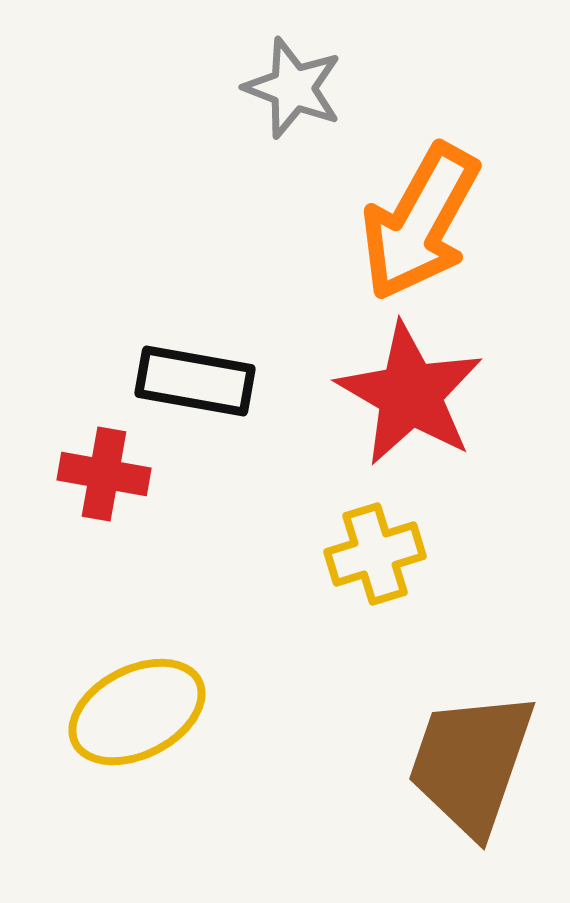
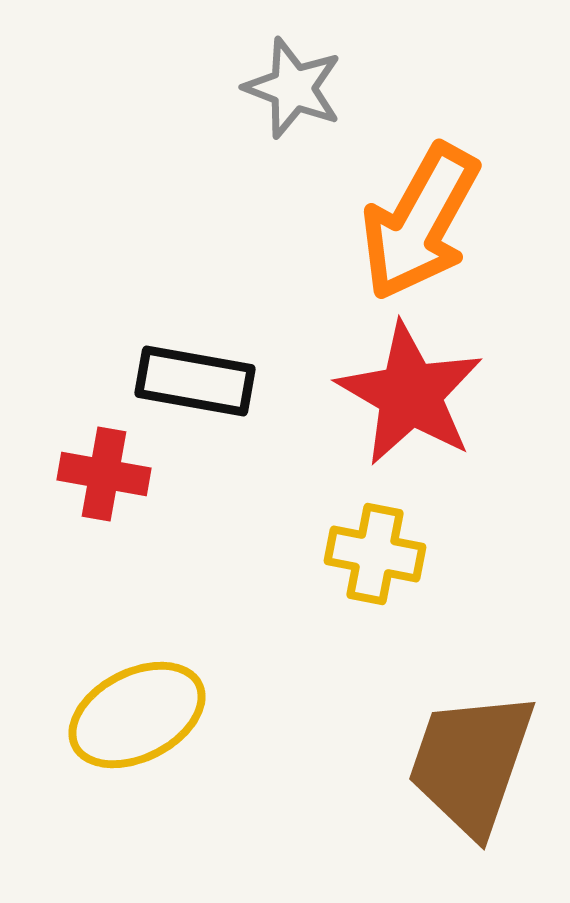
yellow cross: rotated 28 degrees clockwise
yellow ellipse: moved 3 px down
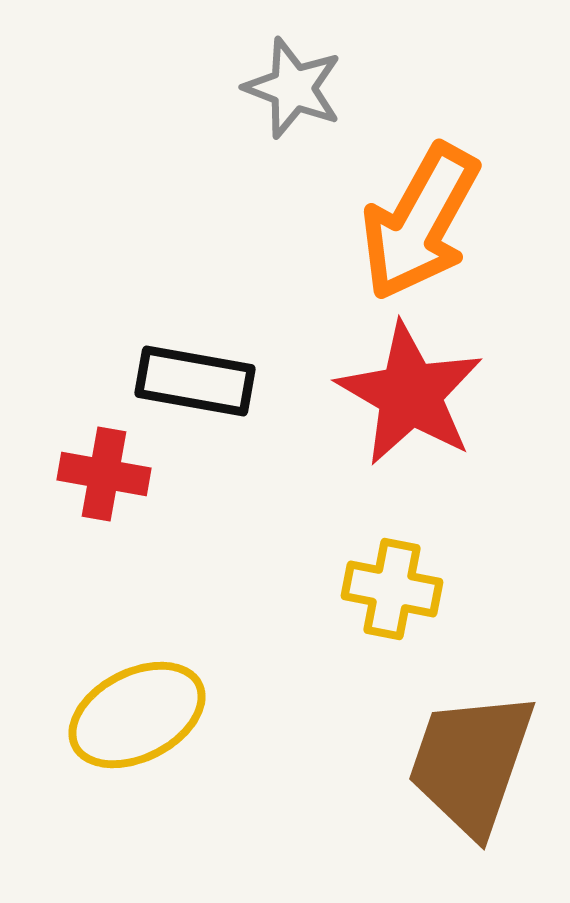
yellow cross: moved 17 px right, 35 px down
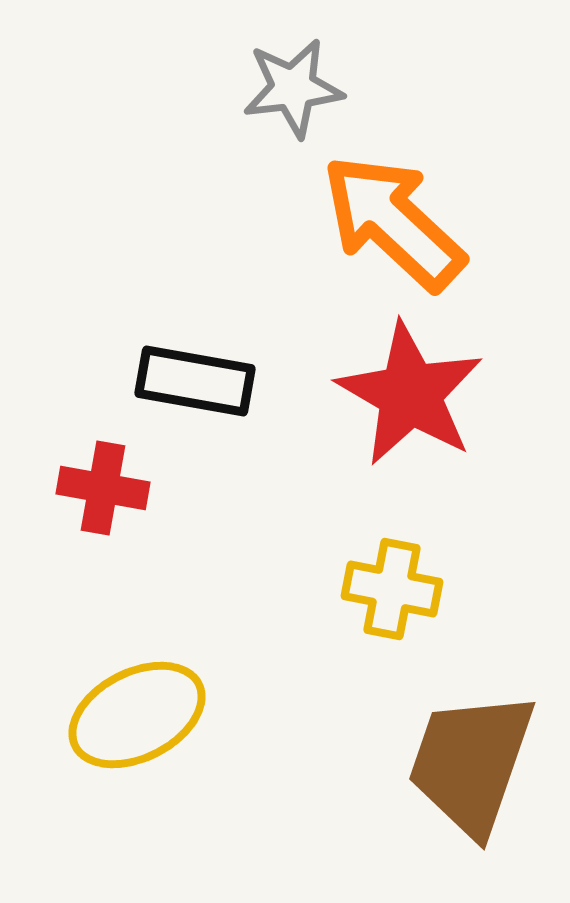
gray star: rotated 28 degrees counterclockwise
orange arrow: moved 27 px left; rotated 104 degrees clockwise
red cross: moved 1 px left, 14 px down
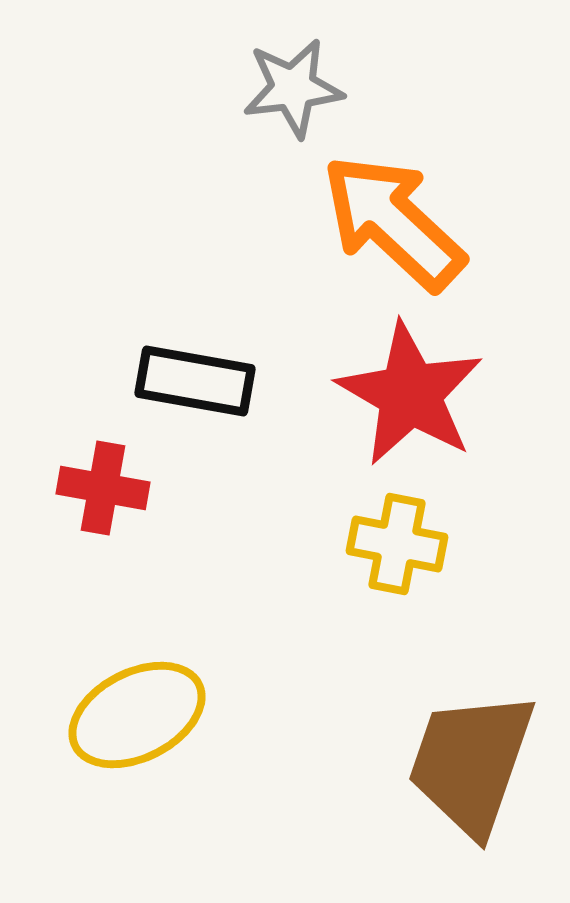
yellow cross: moved 5 px right, 45 px up
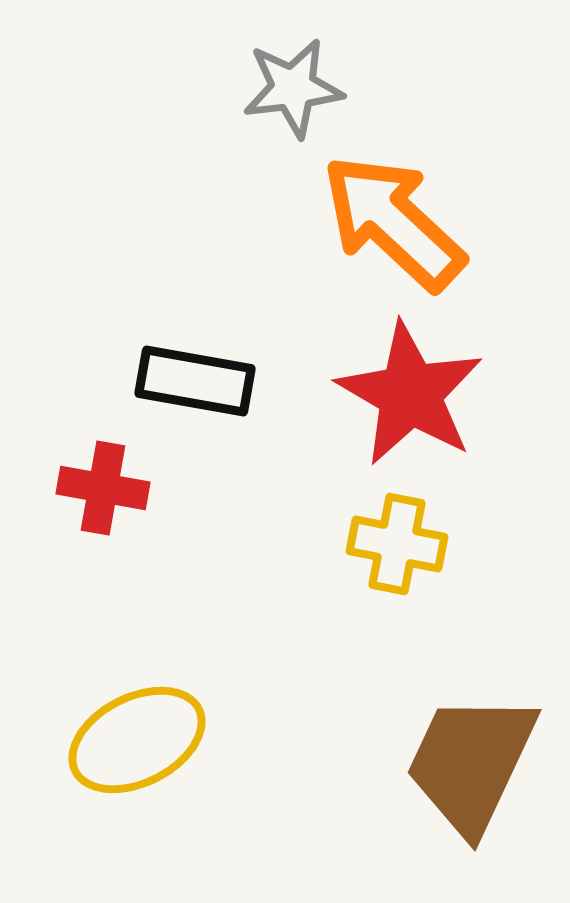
yellow ellipse: moved 25 px down
brown trapezoid: rotated 6 degrees clockwise
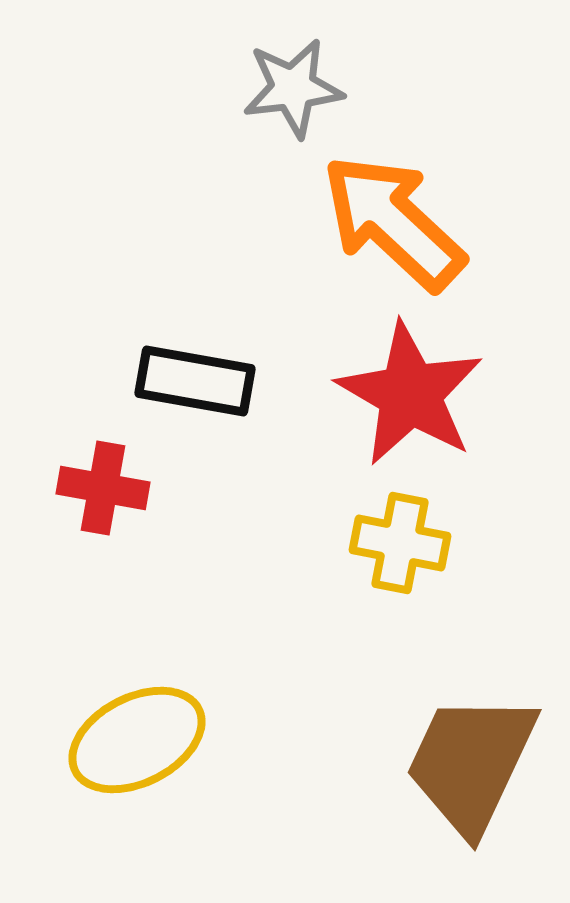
yellow cross: moved 3 px right, 1 px up
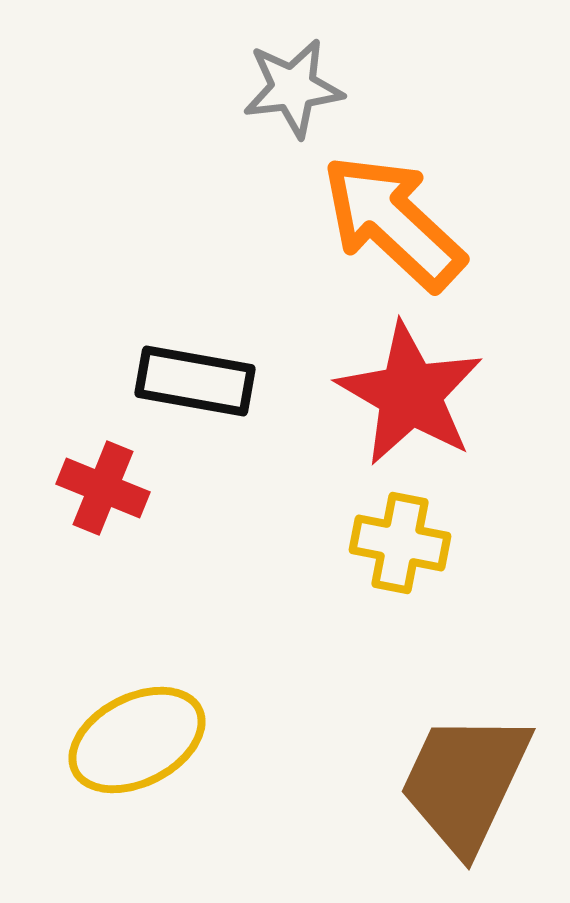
red cross: rotated 12 degrees clockwise
brown trapezoid: moved 6 px left, 19 px down
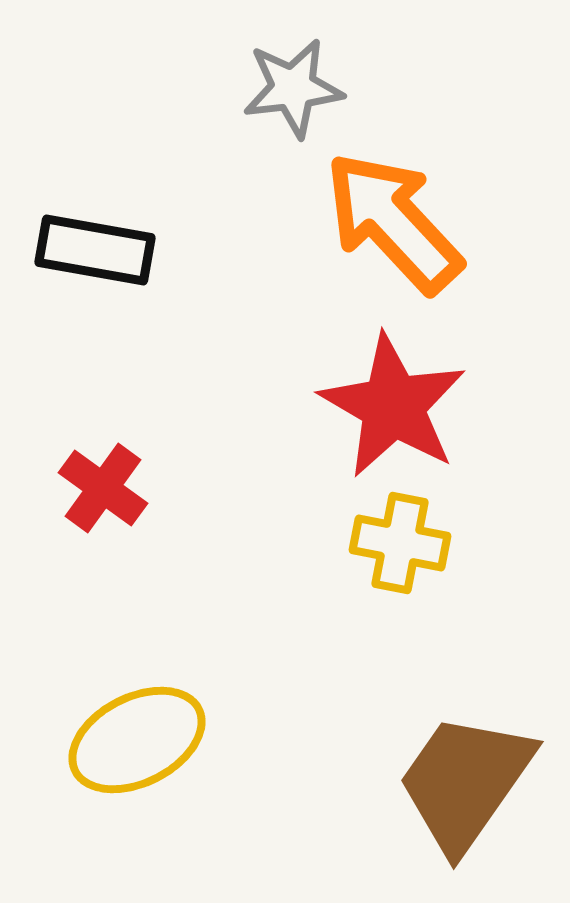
orange arrow: rotated 4 degrees clockwise
black rectangle: moved 100 px left, 131 px up
red star: moved 17 px left, 12 px down
red cross: rotated 14 degrees clockwise
brown trapezoid: rotated 10 degrees clockwise
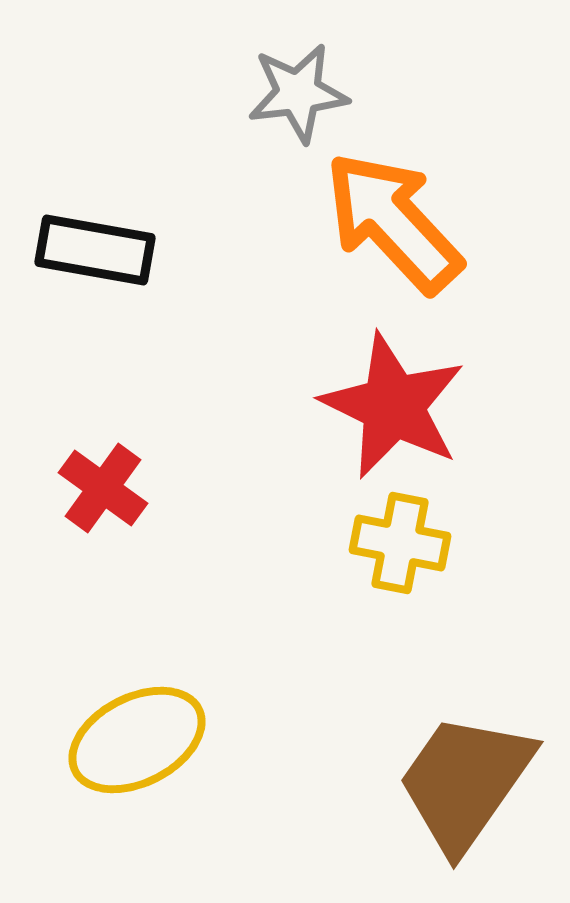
gray star: moved 5 px right, 5 px down
red star: rotated 4 degrees counterclockwise
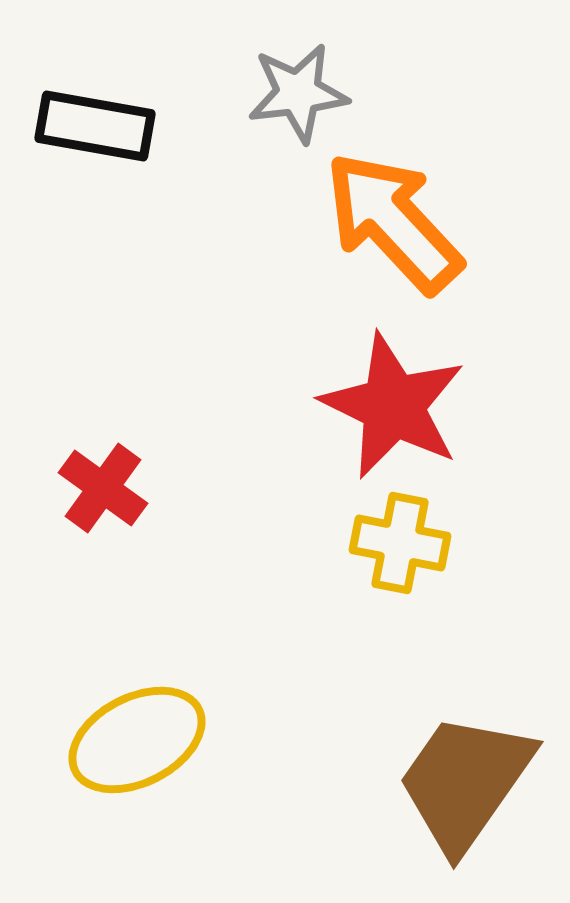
black rectangle: moved 124 px up
